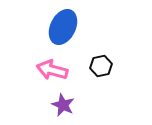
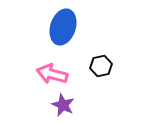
blue ellipse: rotated 8 degrees counterclockwise
pink arrow: moved 4 px down
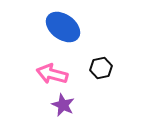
blue ellipse: rotated 72 degrees counterclockwise
black hexagon: moved 2 px down
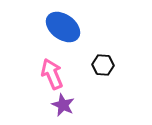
black hexagon: moved 2 px right, 3 px up; rotated 15 degrees clockwise
pink arrow: rotated 52 degrees clockwise
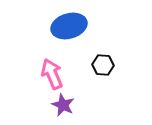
blue ellipse: moved 6 px right, 1 px up; rotated 52 degrees counterclockwise
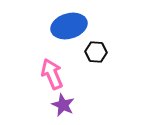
black hexagon: moved 7 px left, 13 px up
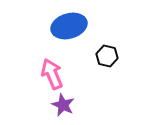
black hexagon: moved 11 px right, 4 px down; rotated 10 degrees clockwise
